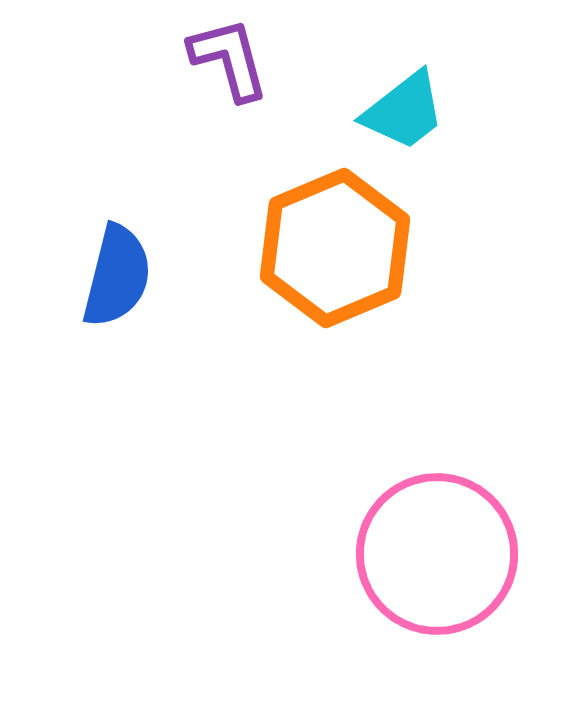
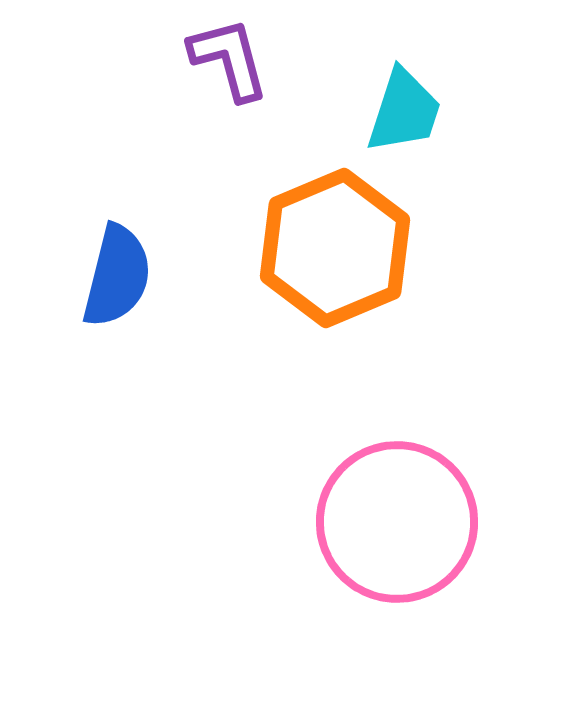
cyan trapezoid: rotated 34 degrees counterclockwise
pink circle: moved 40 px left, 32 px up
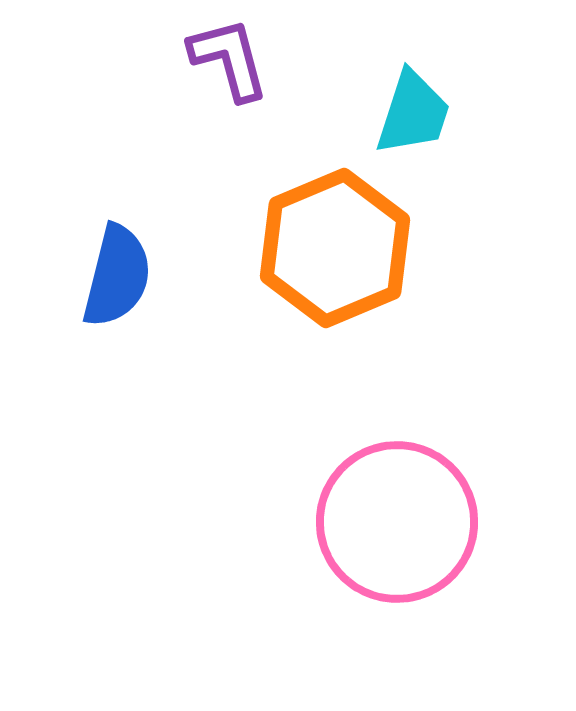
cyan trapezoid: moved 9 px right, 2 px down
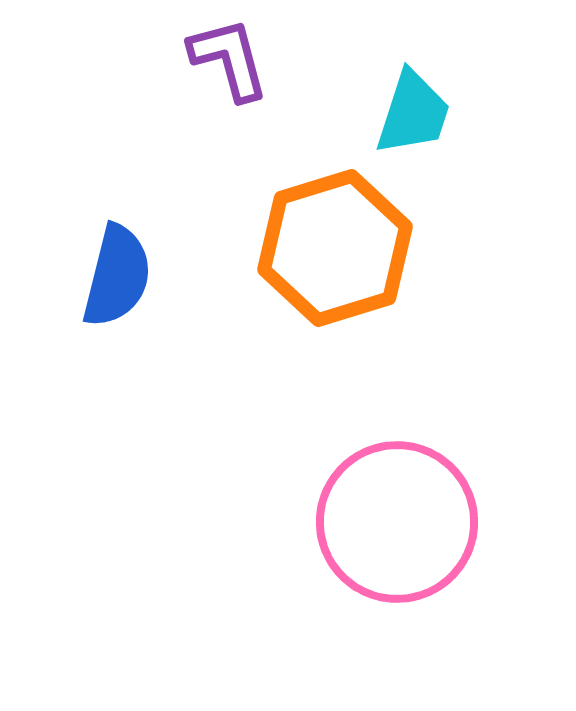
orange hexagon: rotated 6 degrees clockwise
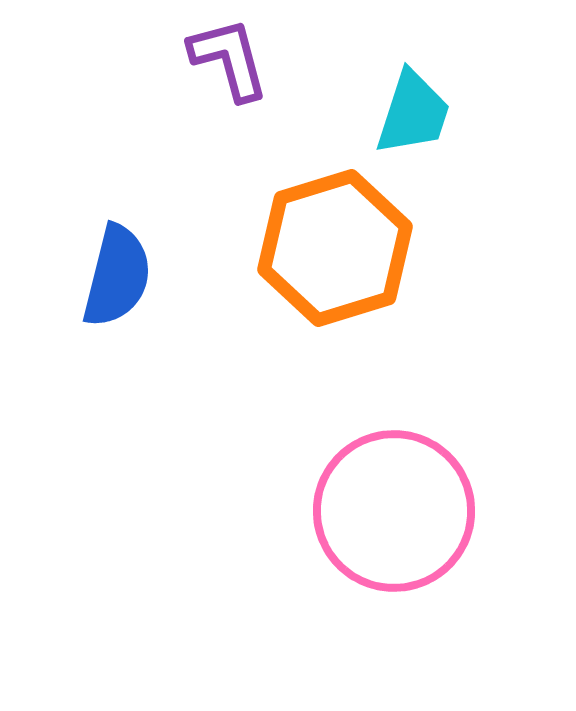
pink circle: moved 3 px left, 11 px up
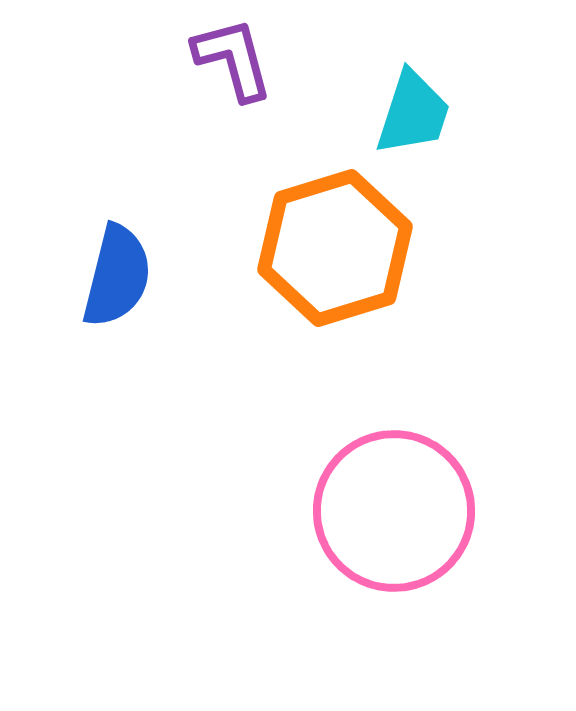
purple L-shape: moved 4 px right
